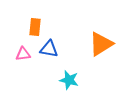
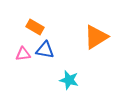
orange rectangle: rotated 66 degrees counterclockwise
orange triangle: moved 5 px left, 7 px up
blue triangle: moved 4 px left, 1 px down
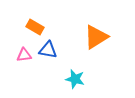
blue triangle: moved 3 px right
pink triangle: moved 1 px right, 1 px down
cyan star: moved 6 px right, 1 px up
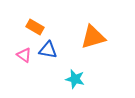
orange triangle: moved 3 px left; rotated 16 degrees clockwise
pink triangle: rotated 42 degrees clockwise
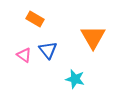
orange rectangle: moved 8 px up
orange triangle: rotated 44 degrees counterclockwise
blue triangle: rotated 42 degrees clockwise
